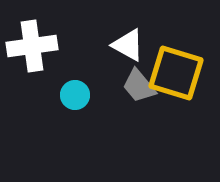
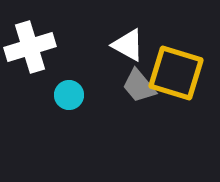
white cross: moved 2 px left, 1 px down; rotated 9 degrees counterclockwise
cyan circle: moved 6 px left
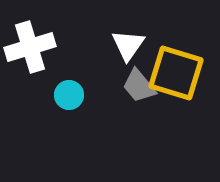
white triangle: rotated 36 degrees clockwise
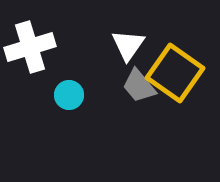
yellow square: moved 1 px left; rotated 18 degrees clockwise
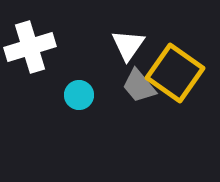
cyan circle: moved 10 px right
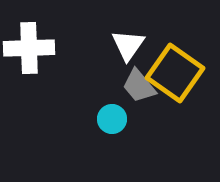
white cross: moved 1 px left, 1 px down; rotated 15 degrees clockwise
cyan circle: moved 33 px right, 24 px down
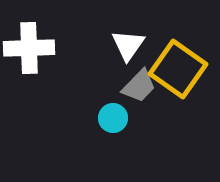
yellow square: moved 3 px right, 4 px up
gray trapezoid: rotated 96 degrees counterclockwise
cyan circle: moved 1 px right, 1 px up
